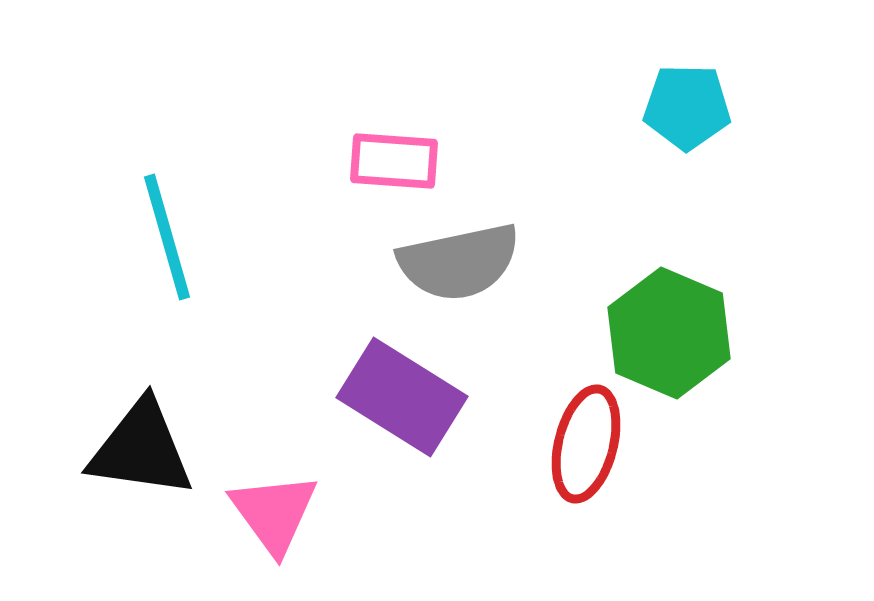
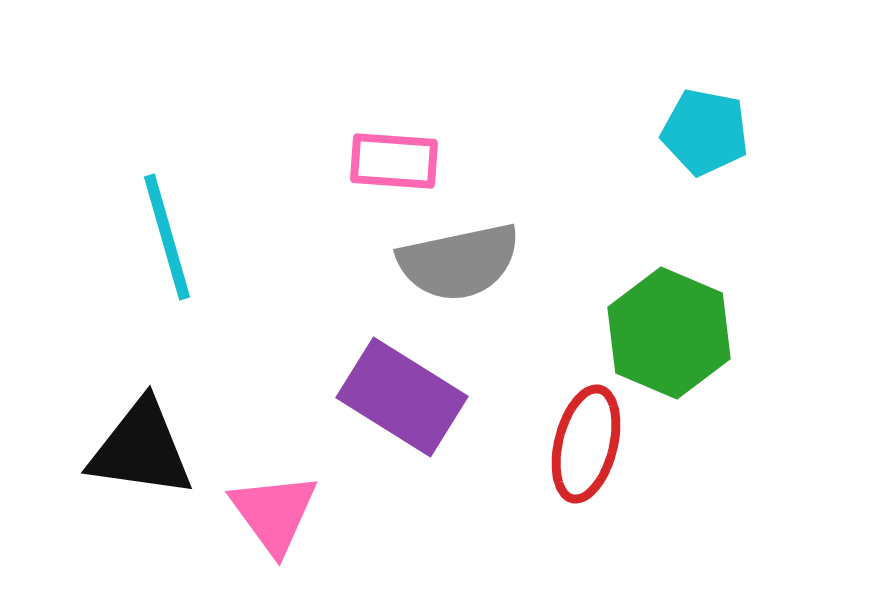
cyan pentagon: moved 18 px right, 25 px down; rotated 10 degrees clockwise
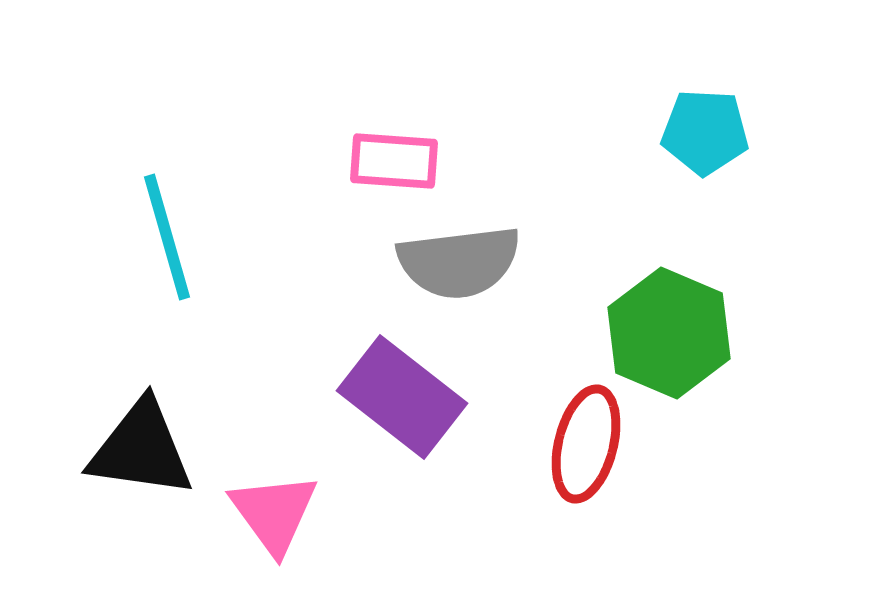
cyan pentagon: rotated 8 degrees counterclockwise
gray semicircle: rotated 5 degrees clockwise
purple rectangle: rotated 6 degrees clockwise
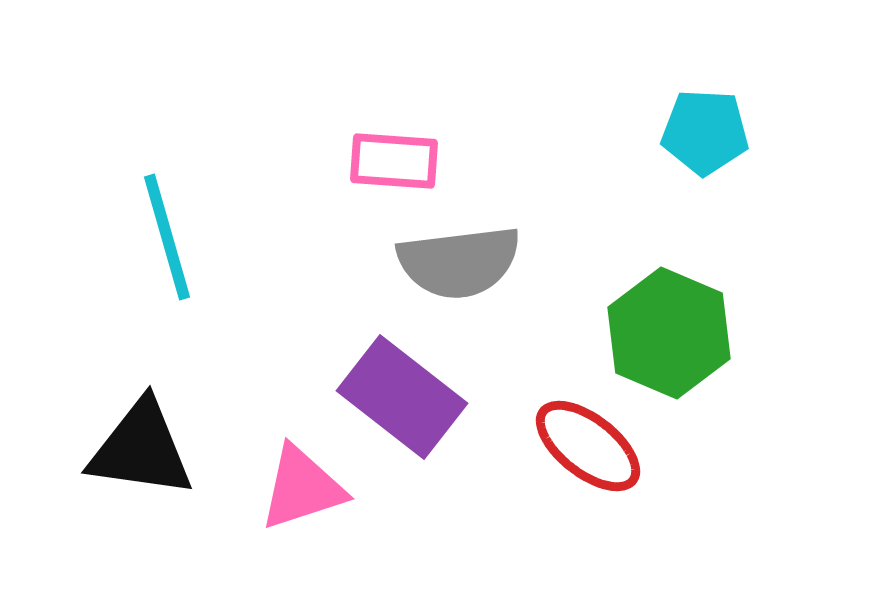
red ellipse: moved 2 px right, 2 px down; rotated 66 degrees counterclockwise
pink triangle: moved 28 px right, 25 px up; rotated 48 degrees clockwise
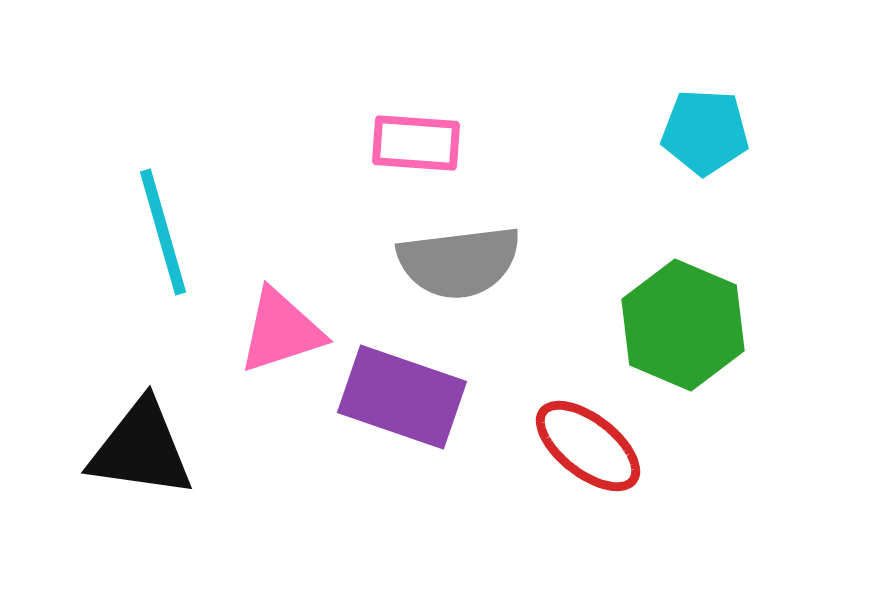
pink rectangle: moved 22 px right, 18 px up
cyan line: moved 4 px left, 5 px up
green hexagon: moved 14 px right, 8 px up
purple rectangle: rotated 19 degrees counterclockwise
pink triangle: moved 21 px left, 157 px up
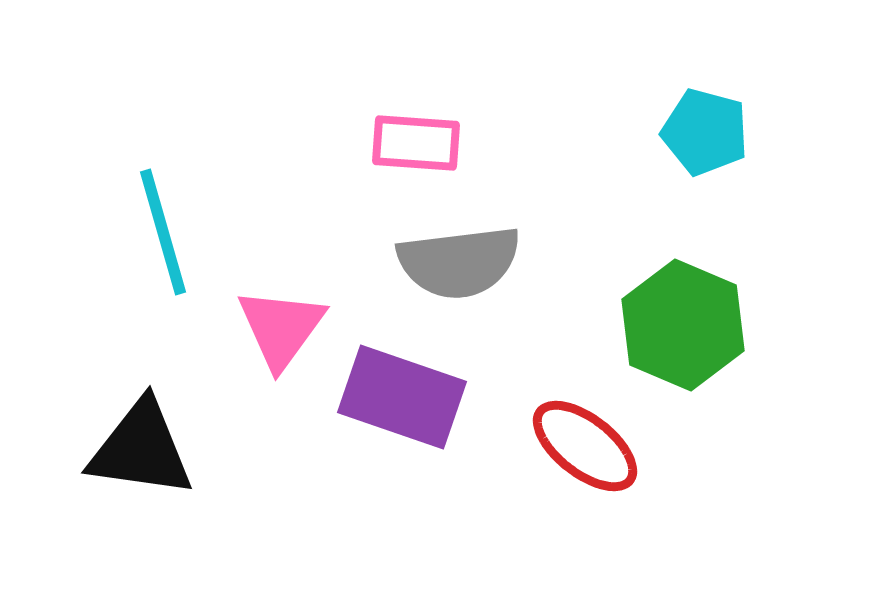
cyan pentagon: rotated 12 degrees clockwise
pink triangle: moved 3 px up; rotated 36 degrees counterclockwise
red ellipse: moved 3 px left
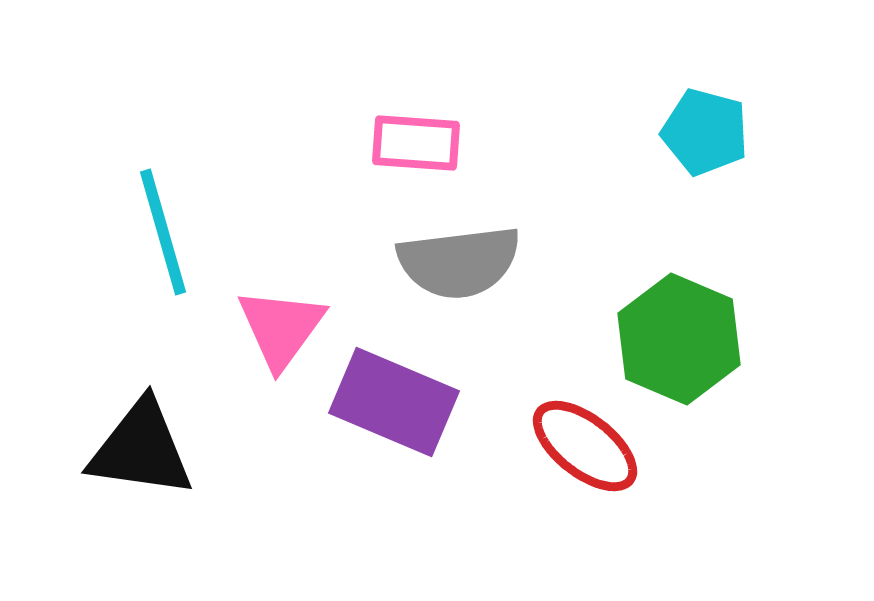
green hexagon: moved 4 px left, 14 px down
purple rectangle: moved 8 px left, 5 px down; rotated 4 degrees clockwise
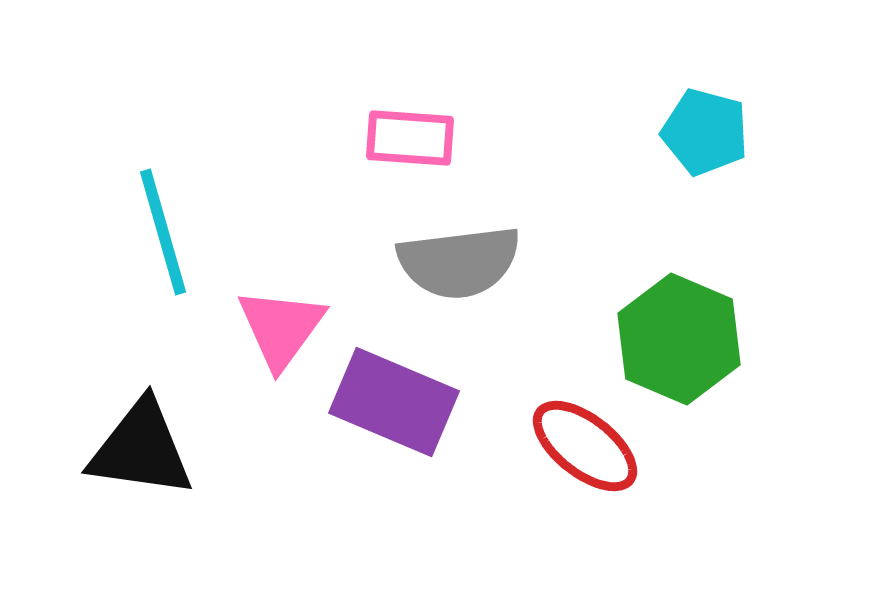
pink rectangle: moved 6 px left, 5 px up
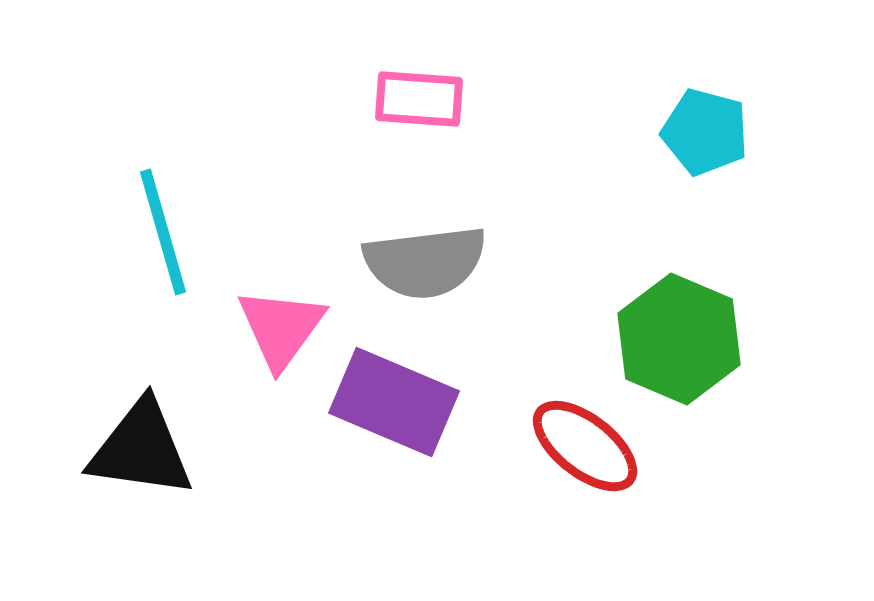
pink rectangle: moved 9 px right, 39 px up
gray semicircle: moved 34 px left
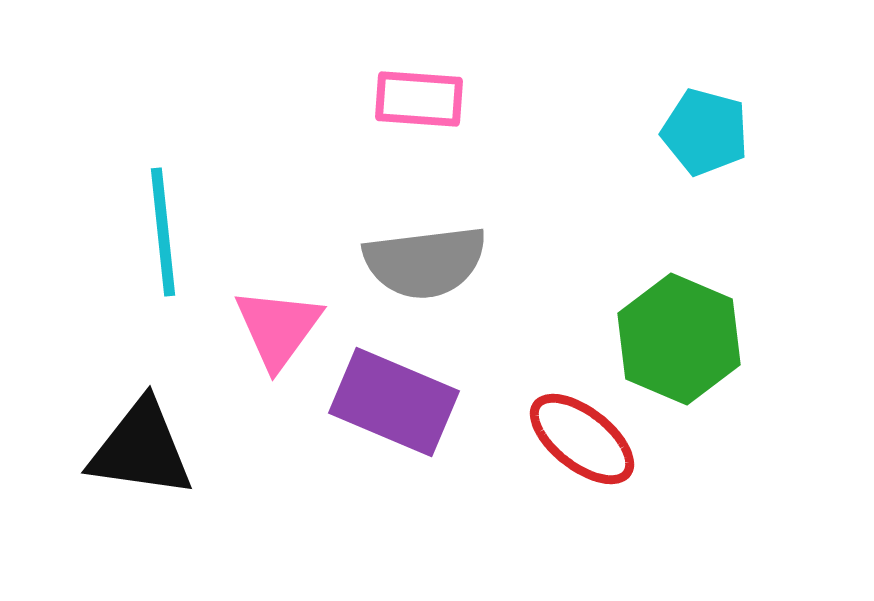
cyan line: rotated 10 degrees clockwise
pink triangle: moved 3 px left
red ellipse: moved 3 px left, 7 px up
